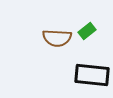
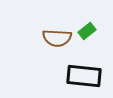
black rectangle: moved 8 px left, 1 px down
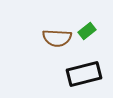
black rectangle: moved 2 px up; rotated 20 degrees counterclockwise
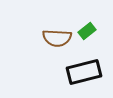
black rectangle: moved 2 px up
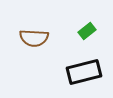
brown semicircle: moved 23 px left
